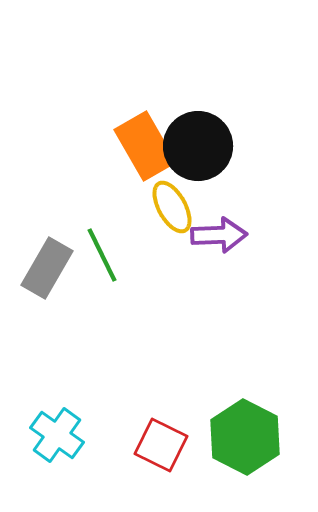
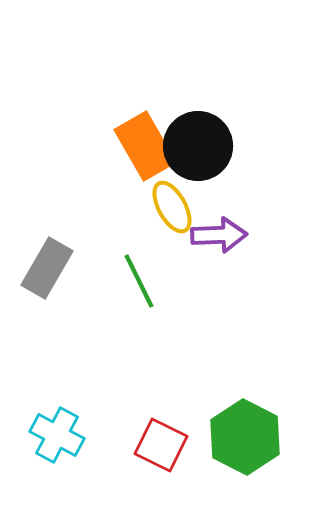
green line: moved 37 px right, 26 px down
cyan cross: rotated 8 degrees counterclockwise
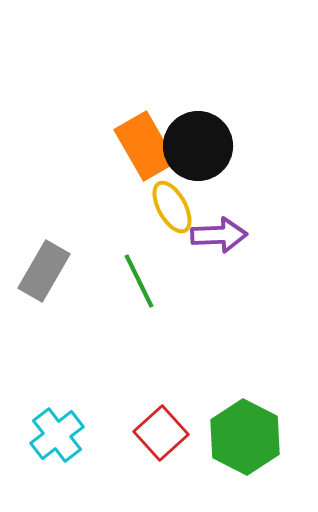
gray rectangle: moved 3 px left, 3 px down
cyan cross: rotated 24 degrees clockwise
red square: moved 12 px up; rotated 22 degrees clockwise
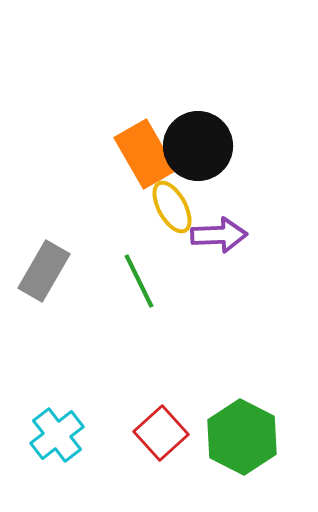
orange rectangle: moved 8 px down
green hexagon: moved 3 px left
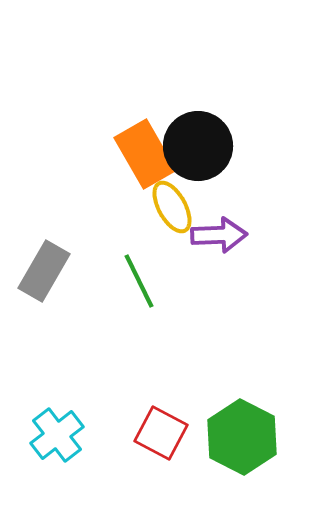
red square: rotated 20 degrees counterclockwise
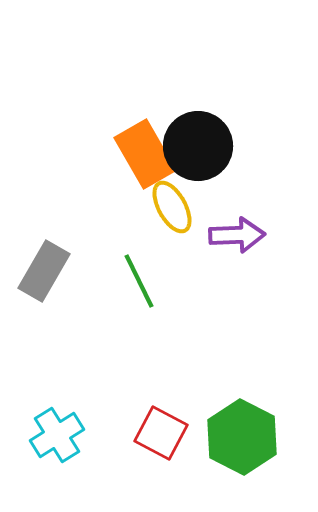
purple arrow: moved 18 px right
cyan cross: rotated 6 degrees clockwise
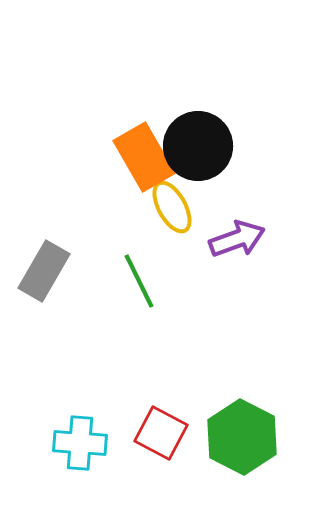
orange rectangle: moved 1 px left, 3 px down
purple arrow: moved 4 px down; rotated 18 degrees counterclockwise
cyan cross: moved 23 px right, 8 px down; rotated 36 degrees clockwise
